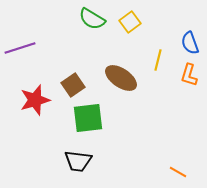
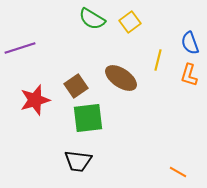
brown square: moved 3 px right, 1 px down
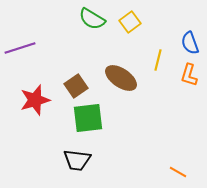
black trapezoid: moved 1 px left, 1 px up
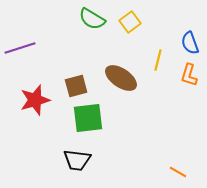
brown square: rotated 20 degrees clockwise
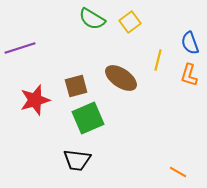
green square: rotated 16 degrees counterclockwise
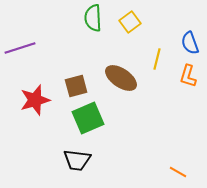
green semicircle: moved 1 px right, 1 px up; rotated 56 degrees clockwise
yellow line: moved 1 px left, 1 px up
orange L-shape: moved 1 px left, 1 px down
